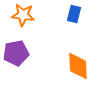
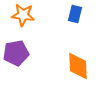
blue rectangle: moved 1 px right
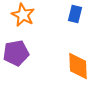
orange star: rotated 20 degrees clockwise
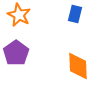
orange star: moved 4 px left
purple pentagon: rotated 25 degrees counterclockwise
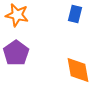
orange star: moved 2 px left; rotated 15 degrees counterclockwise
orange diamond: moved 4 px down; rotated 8 degrees counterclockwise
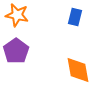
blue rectangle: moved 3 px down
purple pentagon: moved 2 px up
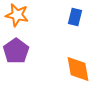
orange diamond: moved 1 px up
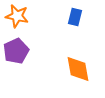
orange star: moved 1 px down
purple pentagon: rotated 10 degrees clockwise
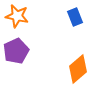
blue rectangle: rotated 36 degrees counterclockwise
orange diamond: rotated 60 degrees clockwise
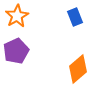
orange star: rotated 30 degrees clockwise
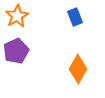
orange diamond: rotated 20 degrees counterclockwise
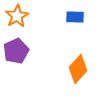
blue rectangle: rotated 66 degrees counterclockwise
orange diamond: rotated 12 degrees clockwise
